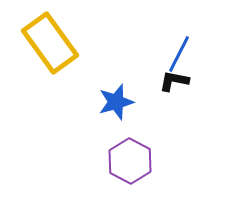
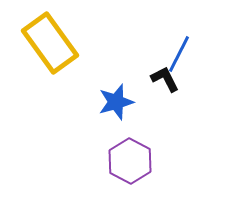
black L-shape: moved 9 px left, 2 px up; rotated 52 degrees clockwise
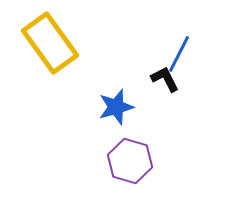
blue star: moved 5 px down
purple hexagon: rotated 12 degrees counterclockwise
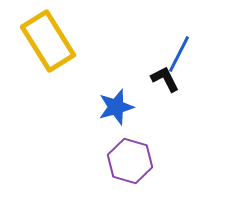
yellow rectangle: moved 2 px left, 2 px up; rotated 4 degrees clockwise
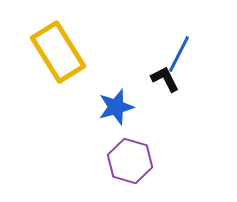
yellow rectangle: moved 10 px right, 11 px down
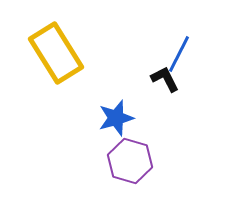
yellow rectangle: moved 2 px left, 1 px down
blue star: moved 11 px down
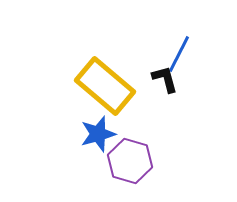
yellow rectangle: moved 49 px right, 33 px down; rotated 18 degrees counterclockwise
black L-shape: rotated 12 degrees clockwise
blue star: moved 18 px left, 16 px down
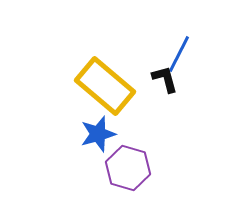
purple hexagon: moved 2 px left, 7 px down
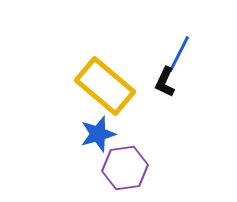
black L-shape: moved 3 px down; rotated 140 degrees counterclockwise
purple hexagon: moved 3 px left; rotated 24 degrees counterclockwise
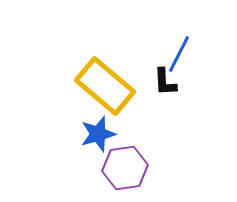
black L-shape: rotated 28 degrees counterclockwise
